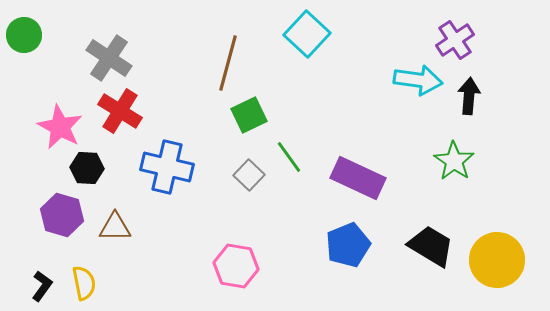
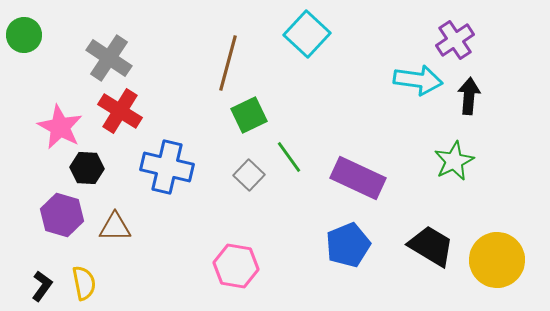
green star: rotated 12 degrees clockwise
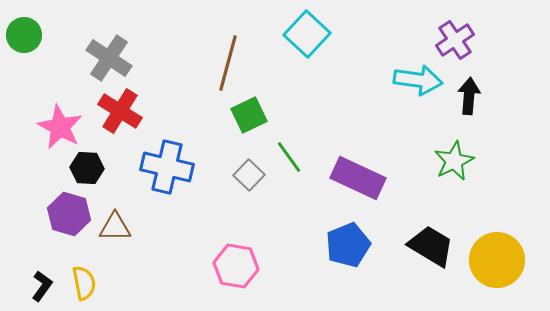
purple hexagon: moved 7 px right, 1 px up
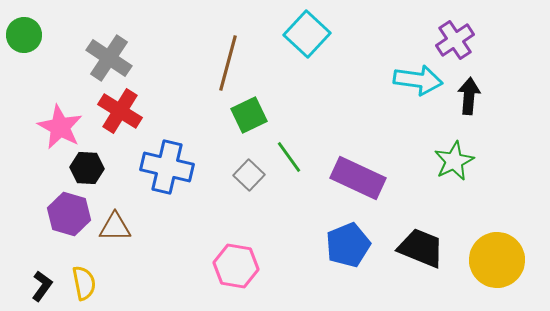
black trapezoid: moved 10 px left, 2 px down; rotated 9 degrees counterclockwise
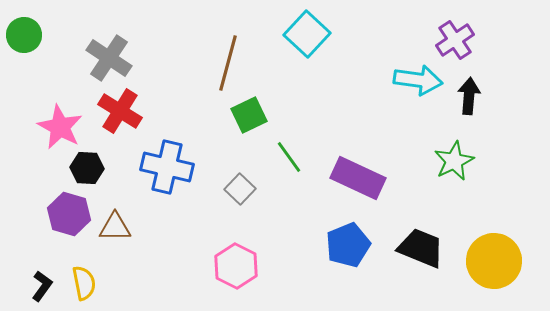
gray square: moved 9 px left, 14 px down
yellow circle: moved 3 px left, 1 px down
pink hexagon: rotated 18 degrees clockwise
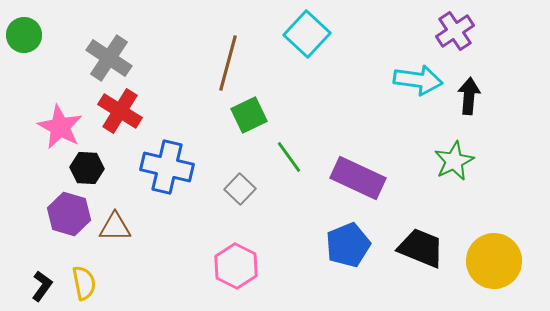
purple cross: moved 9 px up
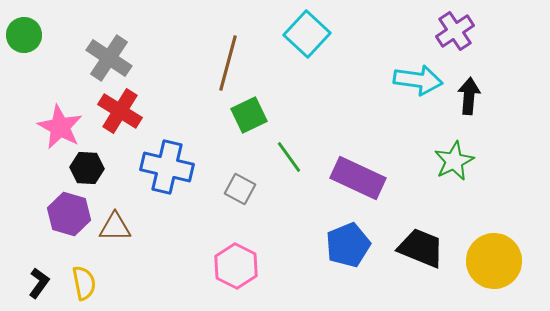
gray square: rotated 16 degrees counterclockwise
black L-shape: moved 3 px left, 3 px up
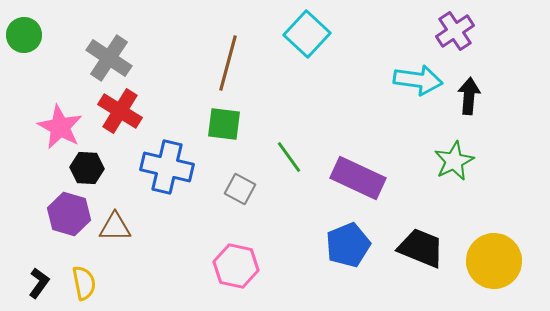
green square: moved 25 px left, 9 px down; rotated 33 degrees clockwise
pink hexagon: rotated 15 degrees counterclockwise
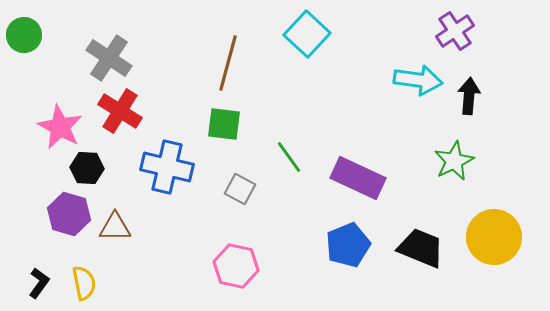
yellow circle: moved 24 px up
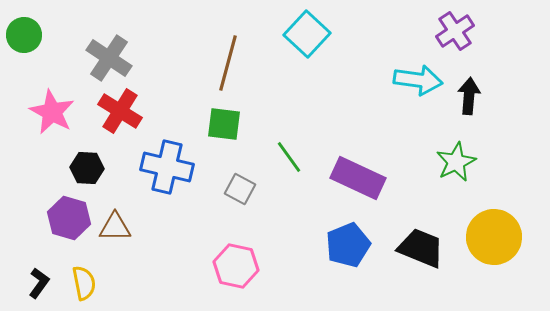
pink star: moved 8 px left, 15 px up
green star: moved 2 px right, 1 px down
purple hexagon: moved 4 px down
